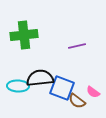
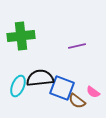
green cross: moved 3 px left, 1 px down
cyan ellipse: rotated 70 degrees counterclockwise
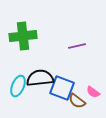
green cross: moved 2 px right
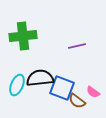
cyan ellipse: moved 1 px left, 1 px up
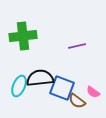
cyan ellipse: moved 2 px right, 1 px down
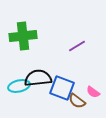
purple line: rotated 18 degrees counterclockwise
black semicircle: moved 2 px left
cyan ellipse: rotated 55 degrees clockwise
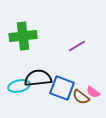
brown semicircle: moved 4 px right, 4 px up
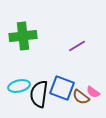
black semicircle: moved 1 px right, 16 px down; rotated 76 degrees counterclockwise
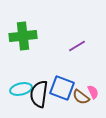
cyan ellipse: moved 2 px right, 3 px down
pink semicircle: rotated 152 degrees counterclockwise
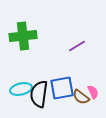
blue square: rotated 30 degrees counterclockwise
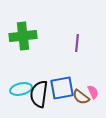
purple line: moved 3 px up; rotated 54 degrees counterclockwise
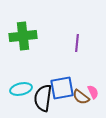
black semicircle: moved 4 px right, 4 px down
